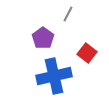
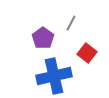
gray line: moved 3 px right, 9 px down
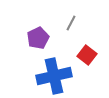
purple pentagon: moved 5 px left; rotated 10 degrees clockwise
red square: moved 2 px down
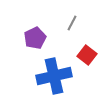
gray line: moved 1 px right
purple pentagon: moved 3 px left
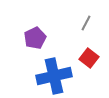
gray line: moved 14 px right
red square: moved 2 px right, 3 px down
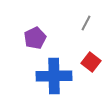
red square: moved 2 px right, 4 px down
blue cross: rotated 12 degrees clockwise
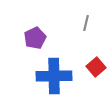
gray line: rotated 14 degrees counterclockwise
red square: moved 5 px right, 5 px down; rotated 12 degrees clockwise
